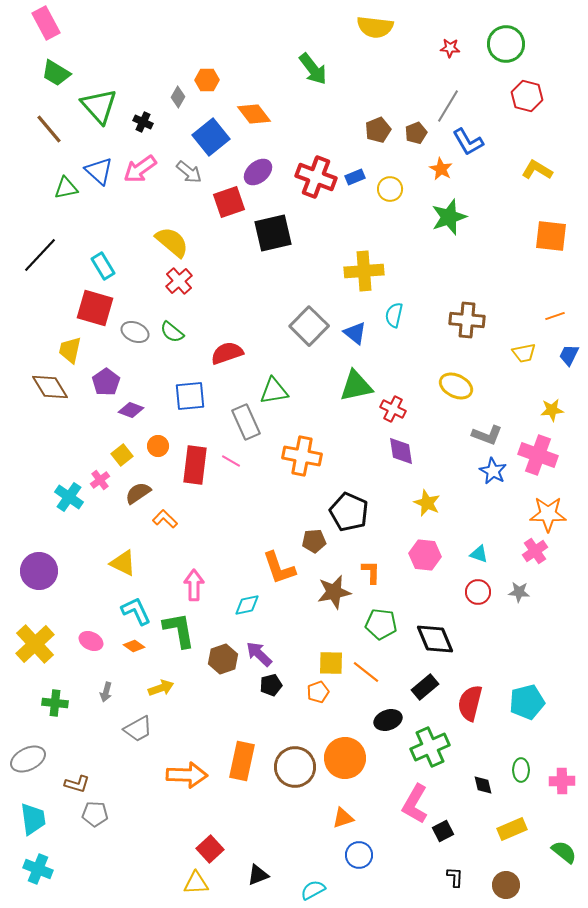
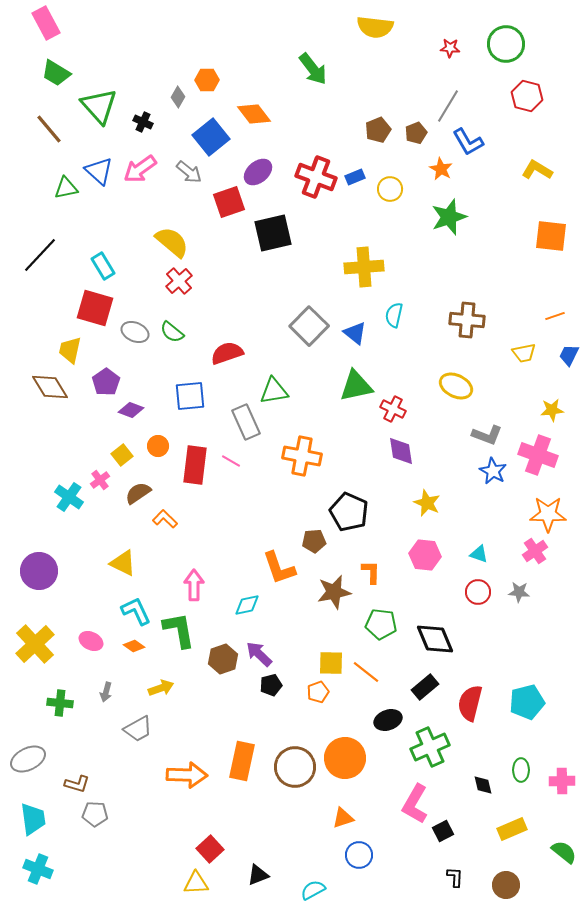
yellow cross at (364, 271): moved 4 px up
green cross at (55, 703): moved 5 px right
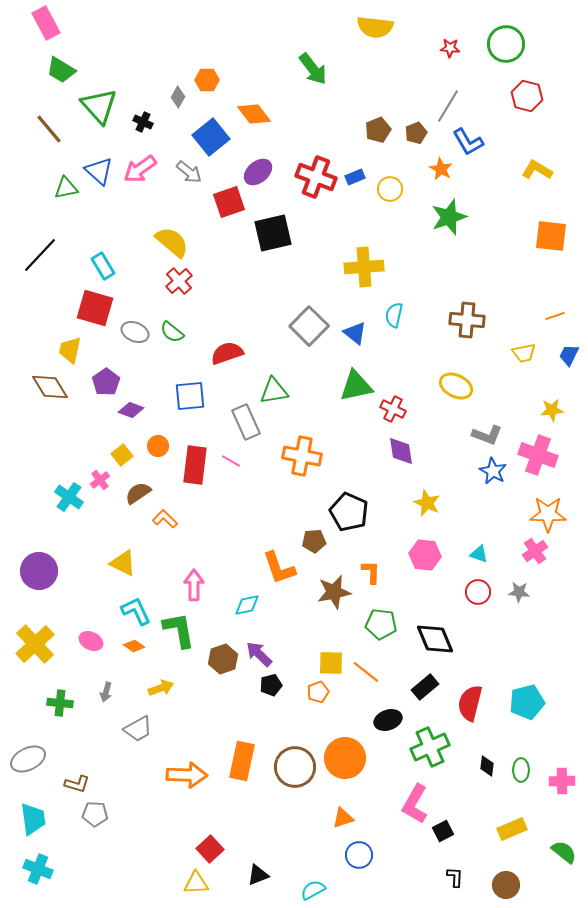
green trapezoid at (56, 73): moved 5 px right, 3 px up
black diamond at (483, 785): moved 4 px right, 19 px up; rotated 20 degrees clockwise
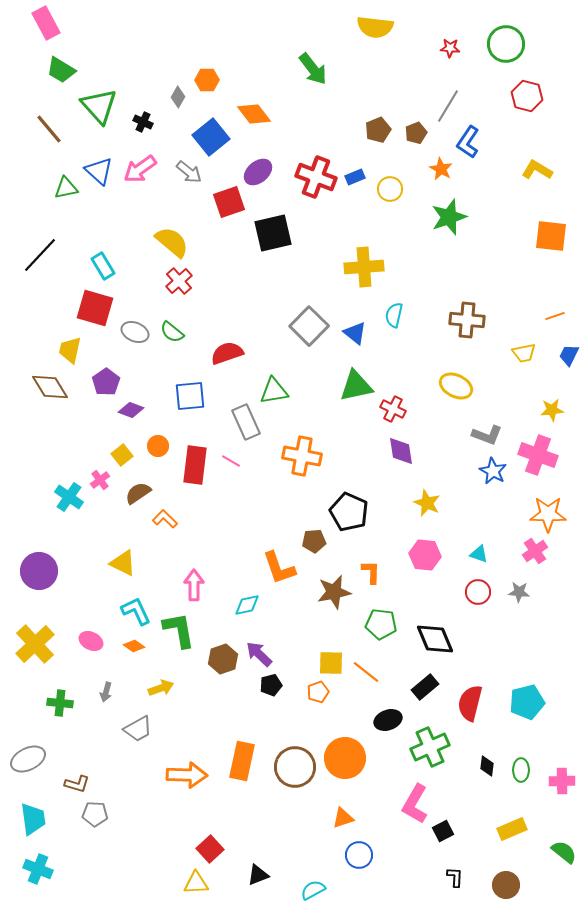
blue L-shape at (468, 142): rotated 64 degrees clockwise
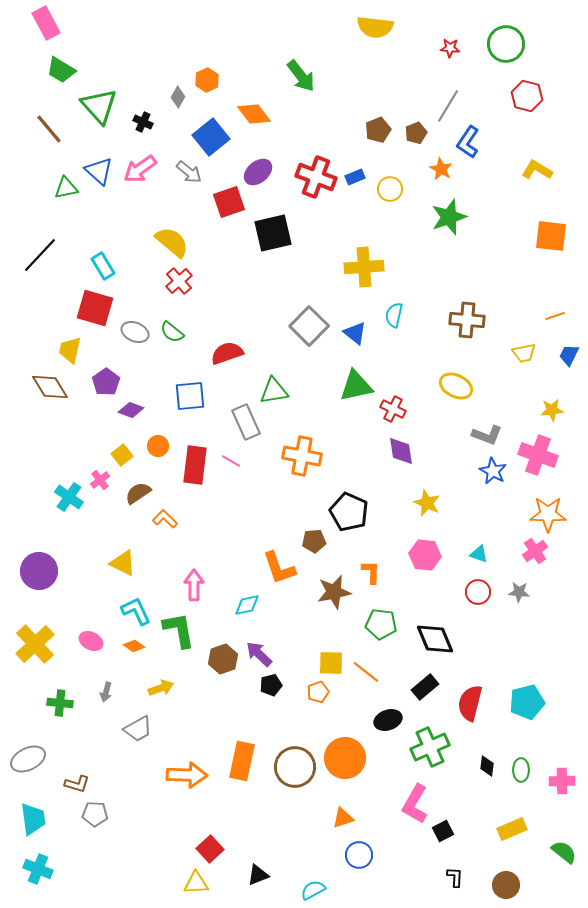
green arrow at (313, 69): moved 12 px left, 7 px down
orange hexagon at (207, 80): rotated 25 degrees counterclockwise
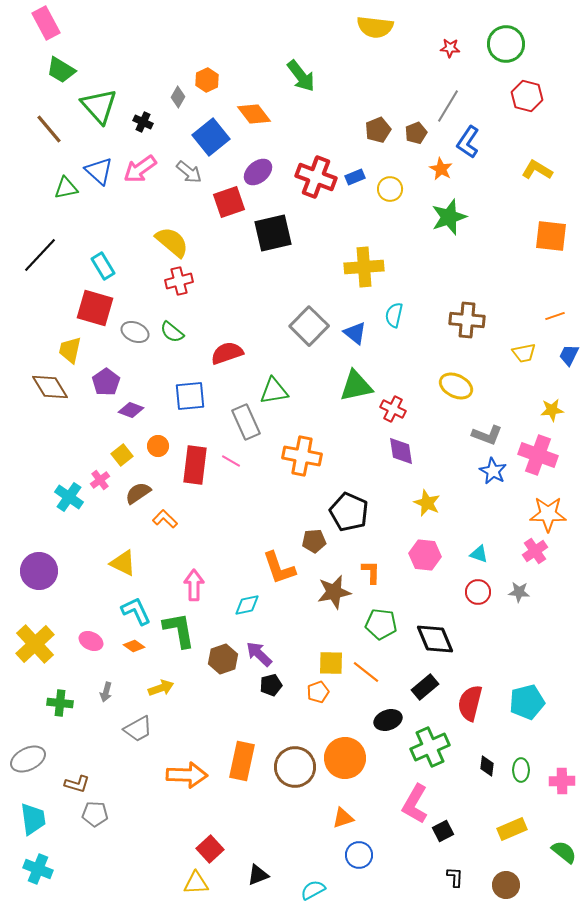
red cross at (179, 281): rotated 28 degrees clockwise
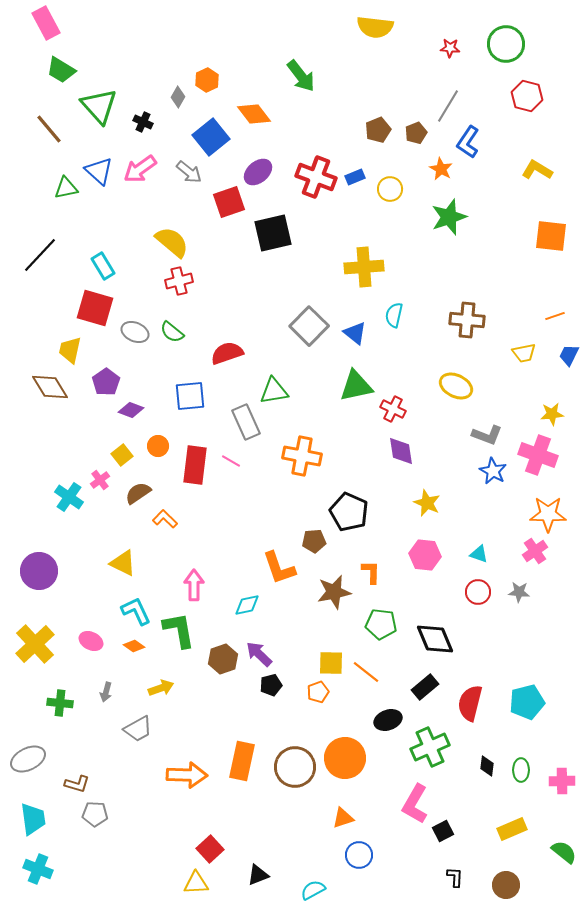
yellow star at (552, 410): moved 4 px down
